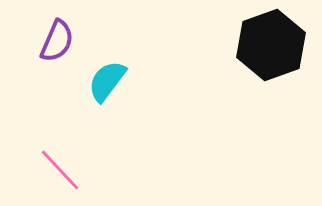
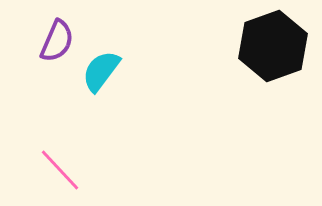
black hexagon: moved 2 px right, 1 px down
cyan semicircle: moved 6 px left, 10 px up
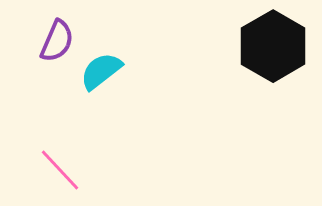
black hexagon: rotated 10 degrees counterclockwise
cyan semicircle: rotated 15 degrees clockwise
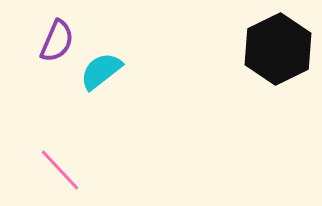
black hexagon: moved 5 px right, 3 px down; rotated 4 degrees clockwise
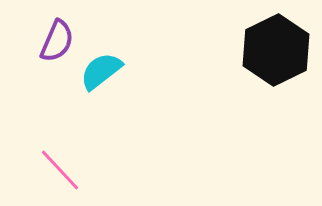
black hexagon: moved 2 px left, 1 px down
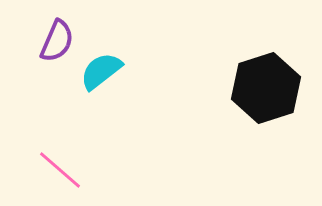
black hexagon: moved 10 px left, 38 px down; rotated 8 degrees clockwise
pink line: rotated 6 degrees counterclockwise
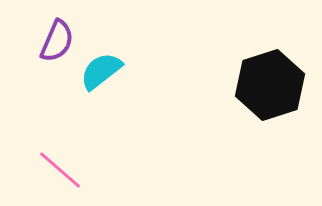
black hexagon: moved 4 px right, 3 px up
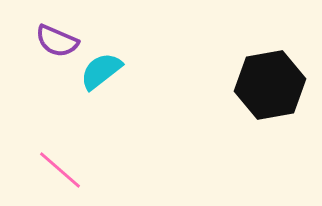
purple semicircle: rotated 90 degrees clockwise
black hexagon: rotated 8 degrees clockwise
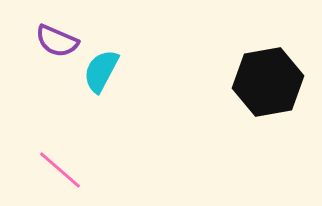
cyan semicircle: rotated 24 degrees counterclockwise
black hexagon: moved 2 px left, 3 px up
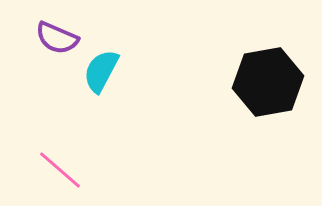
purple semicircle: moved 3 px up
